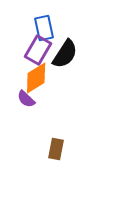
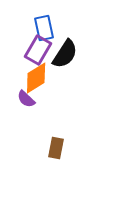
brown rectangle: moved 1 px up
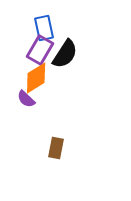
purple rectangle: moved 2 px right
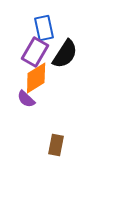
purple rectangle: moved 5 px left, 2 px down
brown rectangle: moved 3 px up
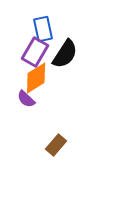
blue rectangle: moved 1 px left, 1 px down
brown rectangle: rotated 30 degrees clockwise
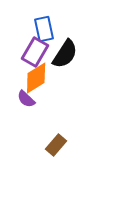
blue rectangle: moved 1 px right
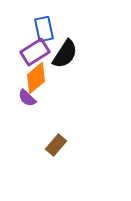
purple rectangle: rotated 28 degrees clockwise
orange diamond: rotated 8 degrees counterclockwise
purple semicircle: moved 1 px right, 1 px up
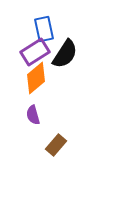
purple semicircle: moved 6 px right, 17 px down; rotated 30 degrees clockwise
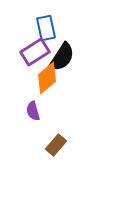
blue rectangle: moved 2 px right, 1 px up
black semicircle: moved 3 px left, 3 px down
orange diamond: moved 11 px right
purple semicircle: moved 4 px up
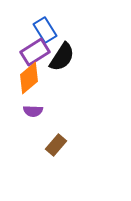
blue rectangle: moved 1 px left, 2 px down; rotated 20 degrees counterclockwise
orange diamond: moved 18 px left
purple semicircle: rotated 72 degrees counterclockwise
